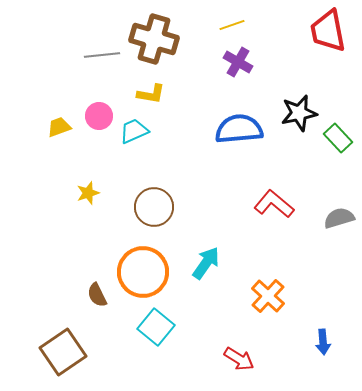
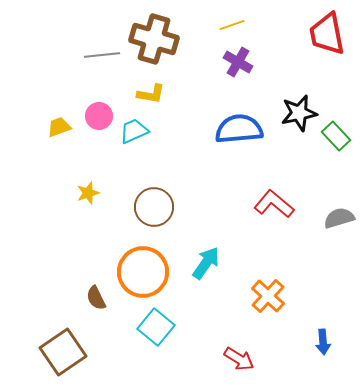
red trapezoid: moved 1 px left, 3 px down
green rectangle: moved 2 px left, 2 px up
brown semicircle: moved 1 px left, 3 px down
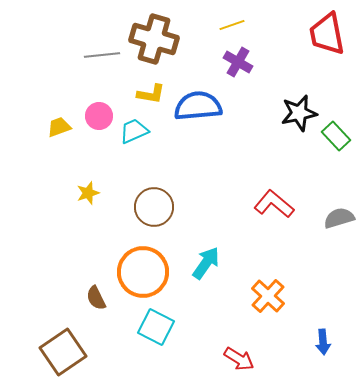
blue semicircle: moved 41 px left, 23 px up
cyan square: rotated 12 degrees counterclockwise
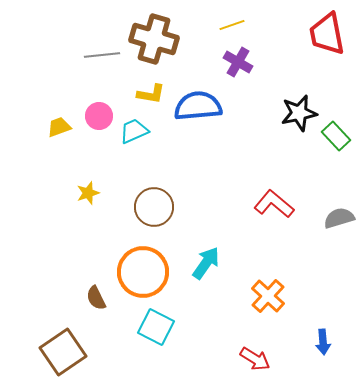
red arrow: moved 16 px right
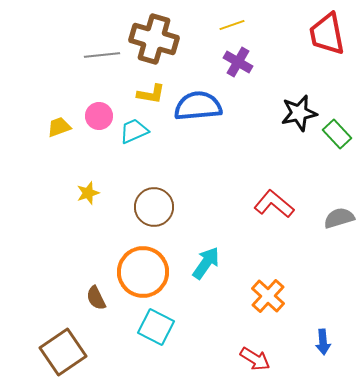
green rectangle: moved 1 px right, 2 px up
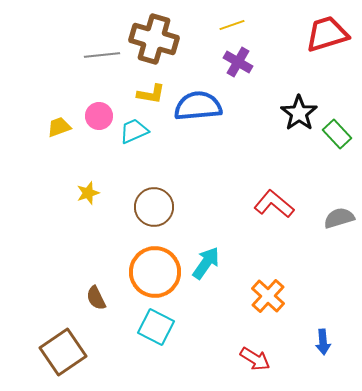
red trapezoid: rotated 84 degrees clockwise
black star: rotated 24 degrees counterclockwise
orange circle: moved 12 px right
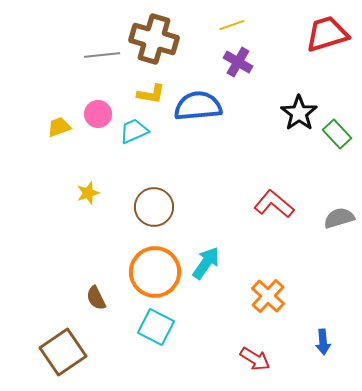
pink circle: moved 1 px left, 2 px up
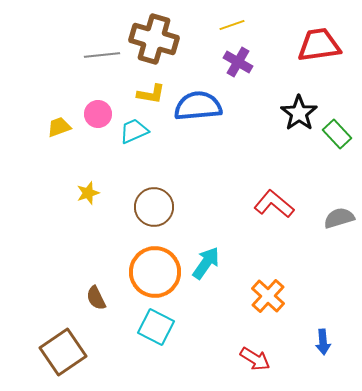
red trapezoid: moved 8 px left, 11 px down; rotated 9 degrees clockwise
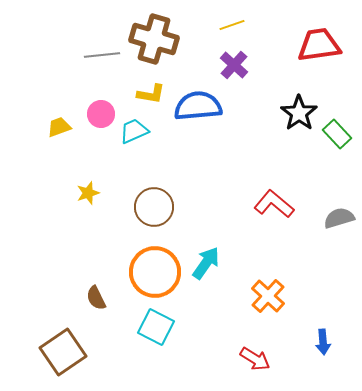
purple cross: moved 4 px left, 3 px down; rotated 12 degrees clockwise
pink circle: moved 3 px right
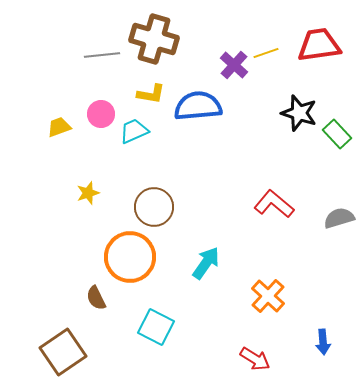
yellow line: moved 34 px right, 28 px down
black star: rotated 18 degrees counterclockwise
orange circle: moved 25 px left, 15 px up
